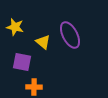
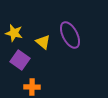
yellow star: moved 1 px left, 6 px down
purple square: moved 2 px left, 2 px up; rotated 24 degrees clockwise
orange cross: moved 2 px left
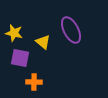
purple ellipse: moved 1 px right, 5 px up
purple square: moved 2 px up; rotated 24 degrees counterclockwise
orange cross: moved 2 px right, 5 px up
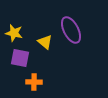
yellow triangle: moved 2 px right
